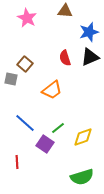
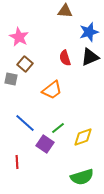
pink star: moved 8 px left, 19 px down
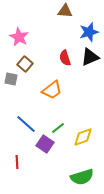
blue line: moved 1 px right, 1 px down
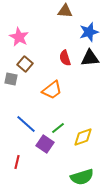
black triangle: moved 1 px down; rotated 18 degrees clockwise
red line: rotated 16 degrees clockwise
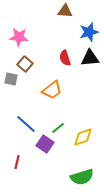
pink star: rotated 24 degrees counterclockwise
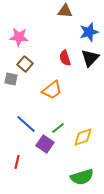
black triangle: rotated 42 degrees counterclockwise
